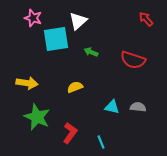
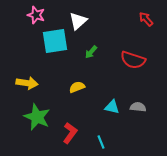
pink star: moved 3 px right, 3 px up
cyan square: moved 1 px left, 2 px down
green arrow: rotated 72 degrees counterclockwise
yellow semicircle: moved 2 px right
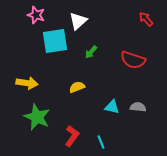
red L-shape: moved 2 px right, 3 px down
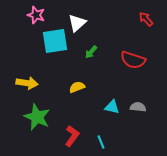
white triangle: moved 1 px left, 2 px down
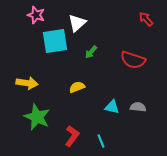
cyan line: moved 1 px up
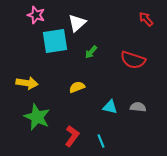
cyan triangle: moved 2 px left
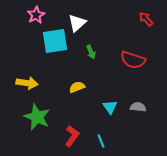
pink star: rotated 24 degrees clockwise
green arrow: rotated 64 degrees counterclockwise
cyan triangle: rotated 42 degrees clockwise
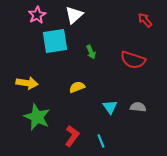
pink star: moved 1 px right
red arrow: moved 1 px left, 1 px down
white triangle: moved 3 px left, 8 px up
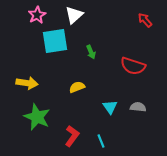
red semicircle: moved 6 px down
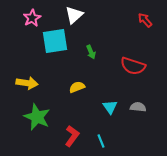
pink star: moved 5 px left, 3 px down
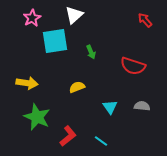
gray semicircle: moved 4 px right, 1 px up
red L-shape: moved 4 px left; rotated 15 degrees clockwise
cyan line: rotated 32 degrees counterclockwise
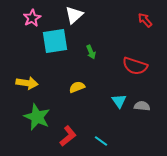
red semicircle: moved 2 px right
cyan triangle: moved 9 px right, 6 px up
